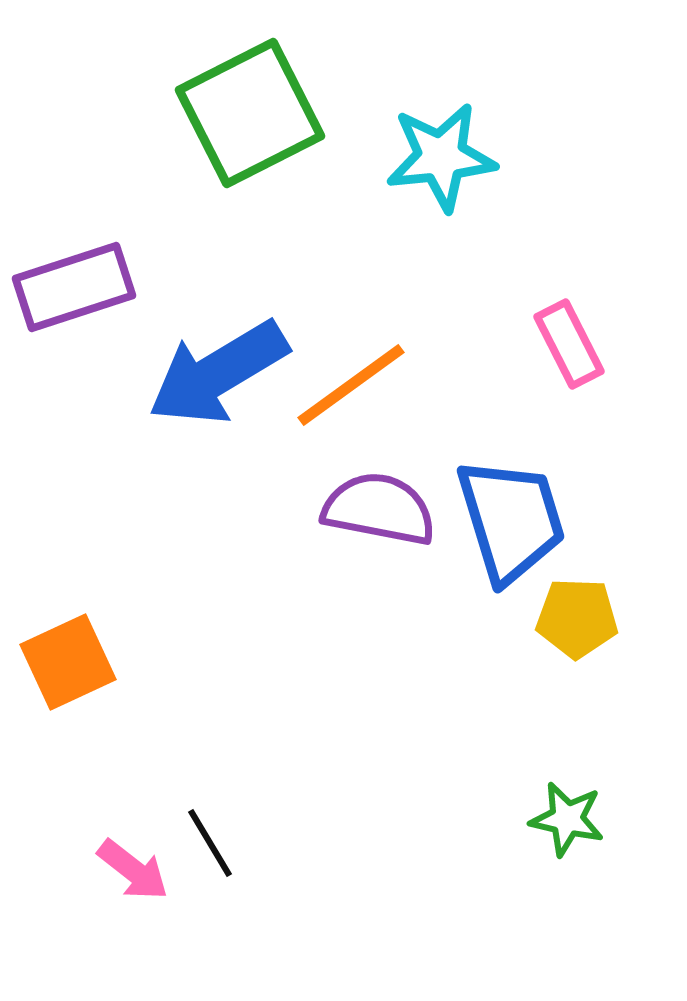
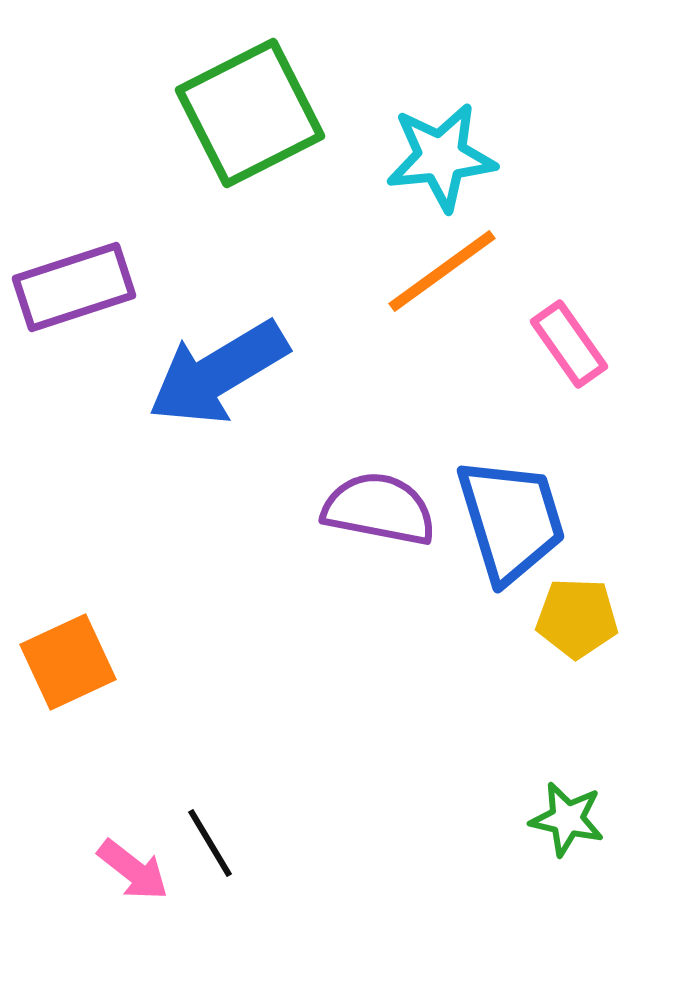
pink rectangle: rotated 8 degrees counterclockwise
orange line: moved 91 px right, 114 px up
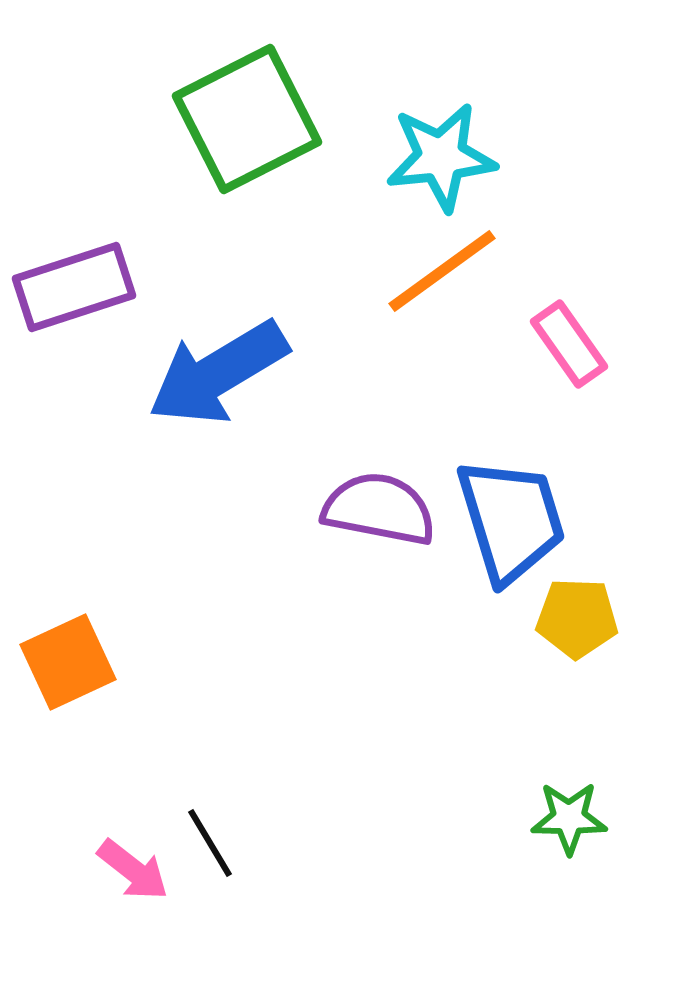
green square: moved 3 px left, 6 px down
green star: moved 2 px right, 1 px up; rotated 12 degrees counterclockwise
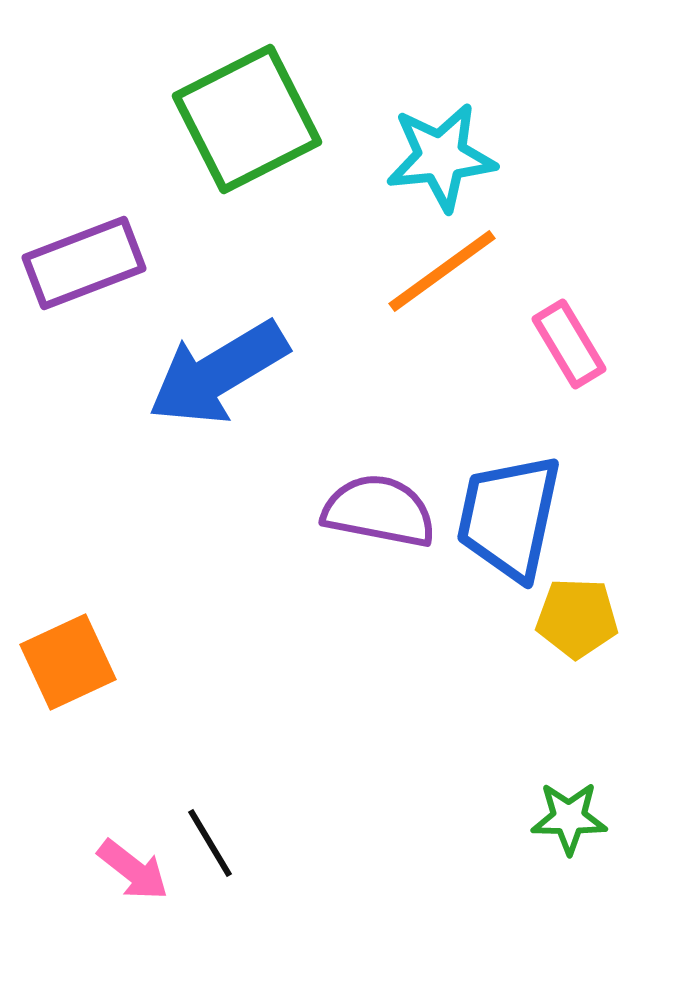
purple rectangle: moved 10 px right, 24 px up; rotated 3 degrees counterclockwise
pink rectangle: rotated 4 degrees clockwise
purple semicircle: moved 2 px down
blue trapezoid: moved 2 px left, 3 px up; rotated 151 degrees counterclockwise
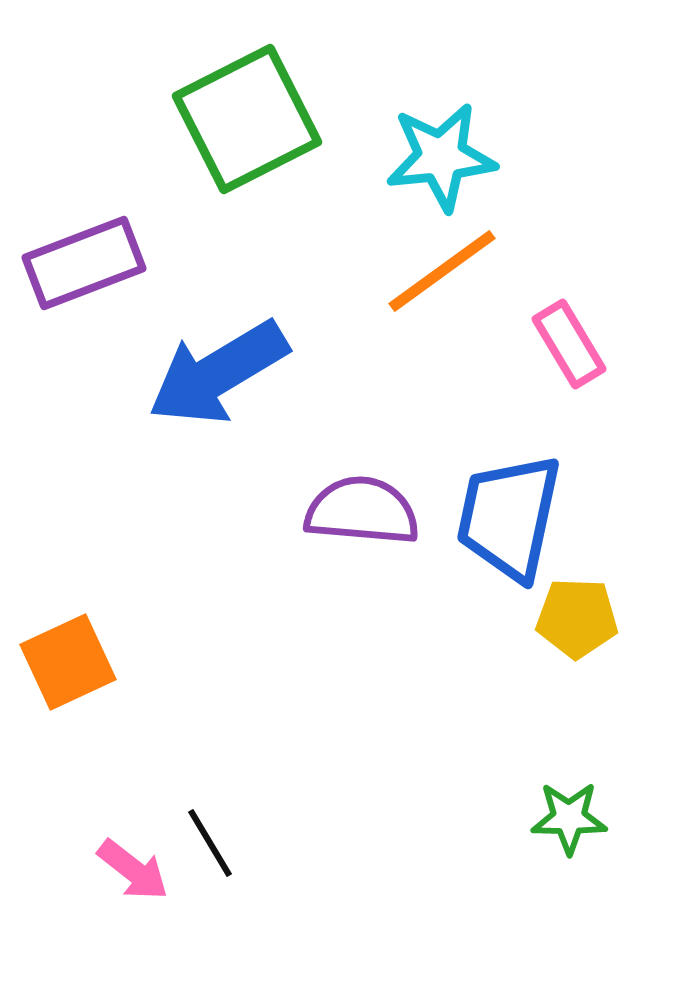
purple semicircle: moved 17 px left; rotated 6 degrees counterclockwise
